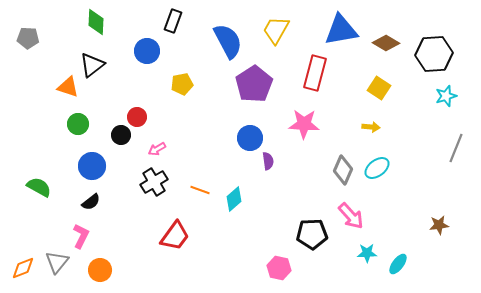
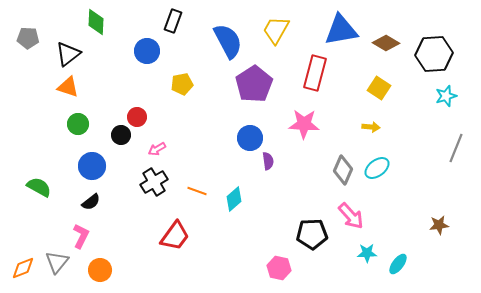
black triangle at (92, 65): moved 24 px left, 11 px up
orange line at (200, 190): moved 3 px left, 1 px down
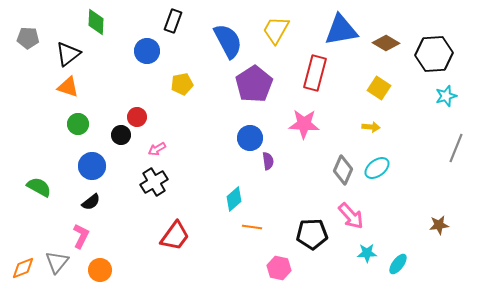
orange line at (197, 191): moved 55 px right, 36 px down; rotated 12 degrees counterclockwise
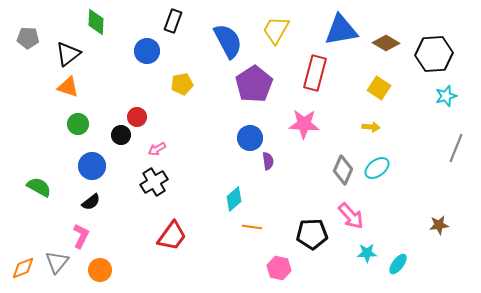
red trapezoid at (175, 236): moved 3 px left
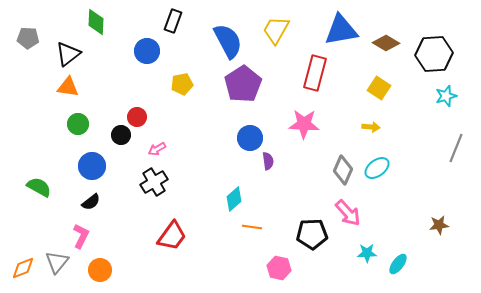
purple pentagon at (254, 84): moved 11 px left
orange triangle at (68, 87): rotated 10 degrees counterclockwise
pink arrow at (351, 216): moved 3 px left, 3 px up
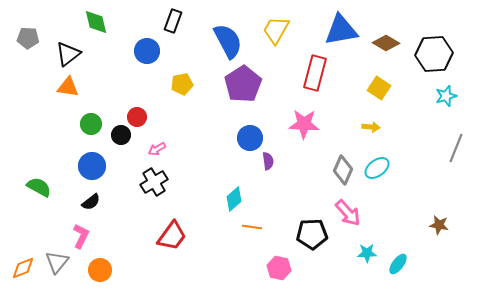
green diamond at (96, 22): rotated 16 degrees counterclockwise
green circle at (78, 124): moved 13 px right
brown star at (439, 225): rotated 18 degrees clockwise
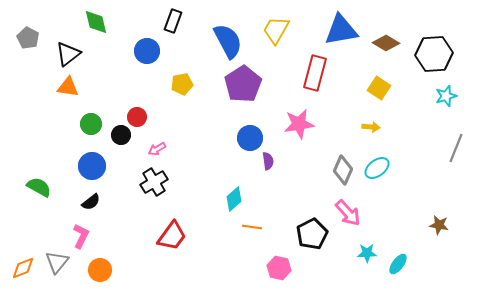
gray pentagon at (28, 38): rotated 25 degrees clockwise
pink star at (304, 124): moved 5 px left; rotated 12 degrees counterclockwise
black pentagon at (312, 234): rotated 24 degrees counterclockwise
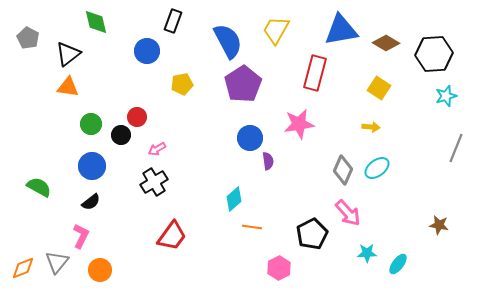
pink hexagon at (279, 268): rotated 20 degrees clockwise
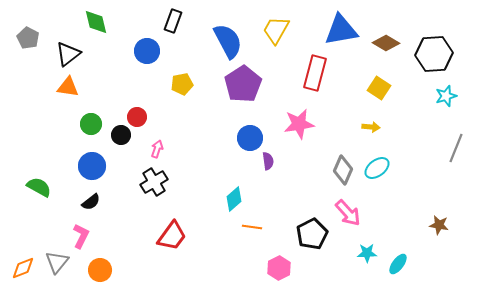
pink arrow at (157, 149): rotated 138 degrees clockwise
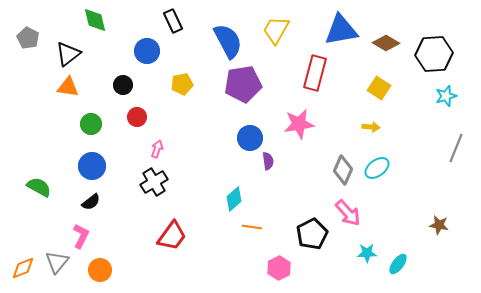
black rectangle at (173, 21): rotated 45 degrees counterclockwise
green diamond at (96, 22): moved 1 px left, 2 px up
purple pentagon at (243, 84): rotated 24 degrees clockwise
black circle at (121, 135): moved 2 px right, 50 px up
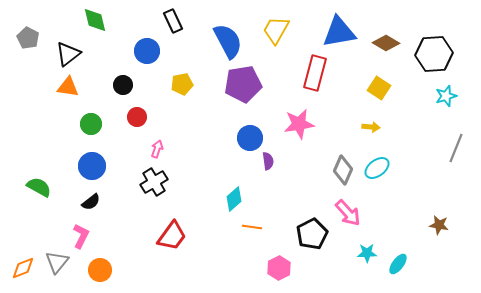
blue triangle at (341, 30): moved 2 px left, 2 px down
